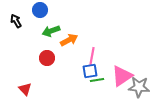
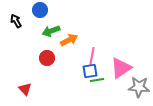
pink triangle: moved 1 px left, 8 px up
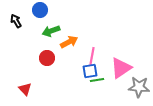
orange arrow: moved 2 px down
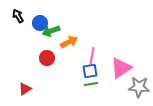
blue circle: moved 13 px down
black arrow: moved 2 px right, 5 px up
green line: moved 6 px left, 4 px down
red triangle: rotated 40 degrees clockwise
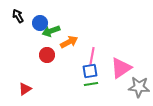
red circle: moved 3 px up
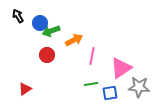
orange arrow: moved 5 px right, 2 px up
blue square: moved 20 px right, 22 px down
